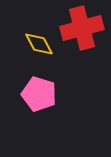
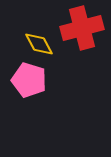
pink pentagon: moved 10 px left, 14 px up
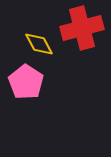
pink pentagon: moved 3 px left, 2 px down; rotated 16 degrees clockwise
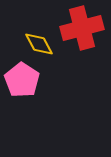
pink pentagon: moved 4 px left, 2 px up
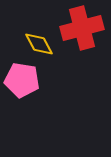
pink pentagon: rotated 24 degrees counterclockwise
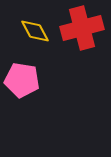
yellow diamond: moved 4 px left, 13 px up
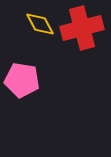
yellow diamond: moved 5 px right, 7 px up
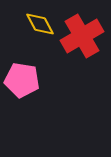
red cross: moved 8 px down; rotated 15 degrees counterclockwise
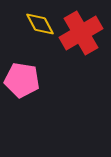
red cross: moved 1 px left, 3 px up
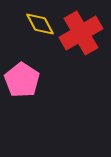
pink pentagon: rotated 24 degrees clockwise
